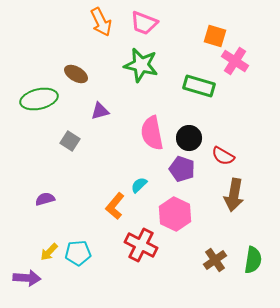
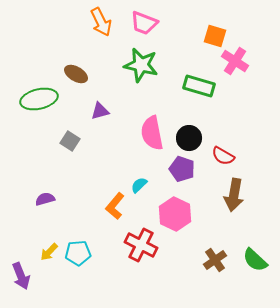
green semicircle: moved 2 px right; rotated 124 degrees clockwise
purple arrow: moved 6 px left, 2 px up; rotated 64 degrees clockwise
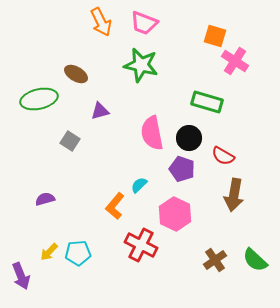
green rectangle: moved 8 px right, 16 px down
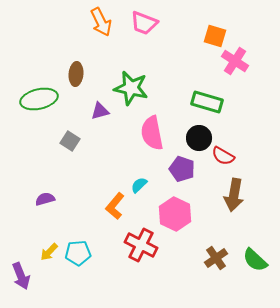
green star: moved 10 px left, 23 px down
brown ellipse: rotated 65 degrees clockwise
black circle: moved 10 px right
brown cross: moved 1 px right, 2 px up
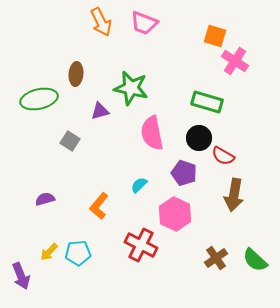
purple pentagon: moved 2 px right, 4 px down
orange L-shape: moved 16 px left
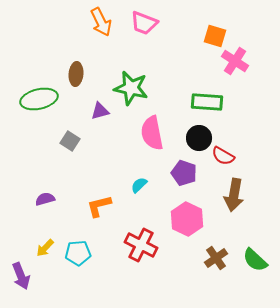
green rectangle: rotated 12 degrees counterclockwise
orange L-shape: rotated 36 degrees clockwise
pink hexagon: moved 12 px right, 5 px down
yellow arrow: moved 4 px left, 4 px up
